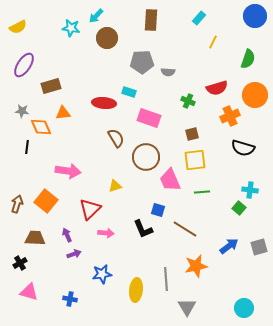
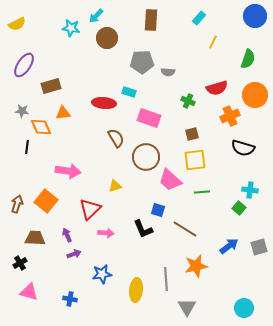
yellow semicircle at (18, 27): moved 1 px left, 3 px up
pink trapezoid at (170, 180): rotated 25 degrees counterclockwise
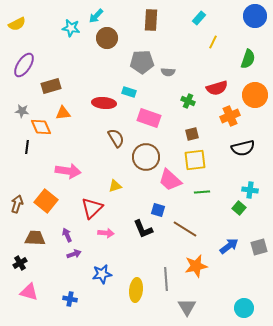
black semicircle at (243, 148): rotated 30 degrees counterclockwise
red triangle at (90, 209): moved 2 px right, 1 px up
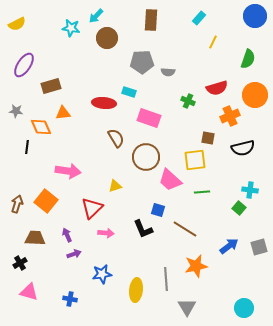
gray star at (22, 111): moved 6 px left
brown square at (192, 134): moved 16 px right, 4 px down; rotated 24 degrees clockwise
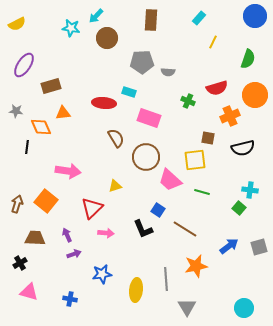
green line at (202, 192): rotated 21 degrees clockwise
blue square at (158, 210): rotated 16 degrees clockwise
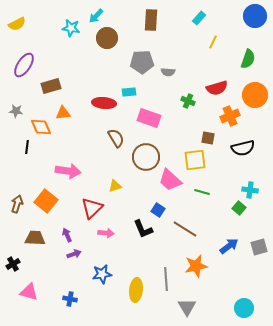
cyan rectangle at (129, 92): rotated 24 degrees counterclockwise
black cross at (20, 263): moved 7 px left, 1 px down
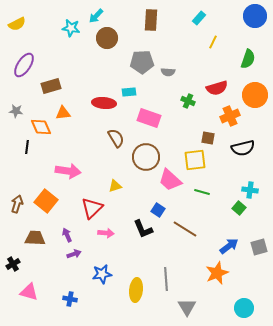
orange star at (196, 266): moved 21 px right, 7 px down; rotated 10 degrees counterclockwise
